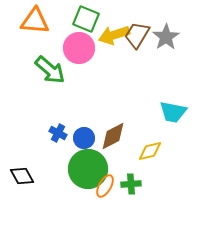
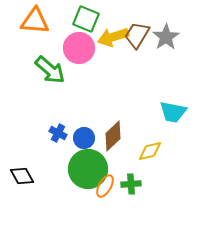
yellow arrow: moved 1 px left, 2 px down
brown diamond: rotated 16 degrees counterclockwise
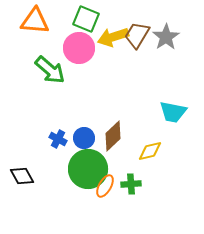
blue cross: moved 6 px down
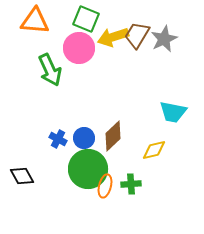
gray star: moved 2 px left, 2 px down; rotated 8 degrees clockwise
green arrow: rotated 24 degrees clockwise
yellow diamond: moved 4 px right, 1 px up
orange ellipse: rotated 15 degrees counterclockwise
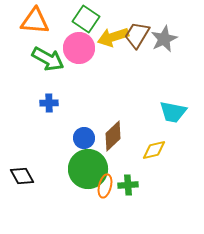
green square: rotated 12 degrees clockwise
green arrow: moved 2 px left, 11 px up; rotated 36 degrees counterclockwise
blue cross: moved 9 px left, 36 px up; rotated 30 degrees counterclockwise
green cross: moved 3 px left, 1 px down
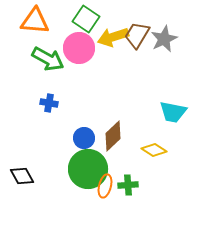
blue cross: rotated 12 degrees clockwise
yellow diamond: rotated 45 degrees clockwise
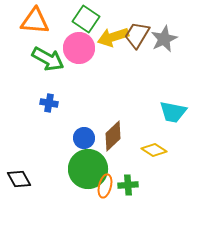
black diamond: moved 3 px left, 3 px down
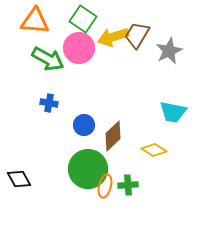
green square: moved 3 px left
gray star: moved 5 px right, 12 px down
blue circle: moved 13 px up
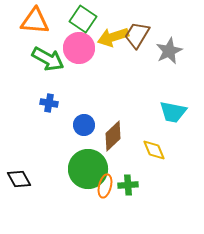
yellow diamond: rotated 35 degrees clockwise
